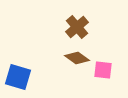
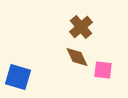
brown cross: moved 4 px right
brown diamond: moved 1 px up; rotated 30 degrees clockwise
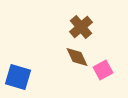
pink square: rotated 36 degrees counterclockwise
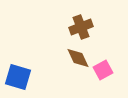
brown cross: rotated 20 degrees clockwise
brown diamond: moved 1 px right, 1 px down
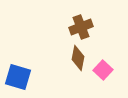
brown diamond: rotated 35 degrees clockwise
pink square: rotated 18 degrees counterclockwise
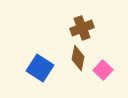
brown cross: moved 1 px right, 1 px down
blue square: moved 22 px right, 9 px up; rotated 16 degrees clockwise
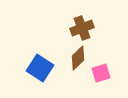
brown diamond: rotated 35 degrees clockwise
pink square: moved 2 px left, 3 px down; rotated 30 degrees clockwise
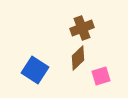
blue square: moved 5 px left, 2 px down
pink square: moved 3 px down
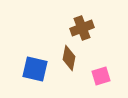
brown diamond: moved 9 px left; rotated 35 degrees counterclockwise
blue square: moved 1 px up; rotated 20 degrees counterclockwise
